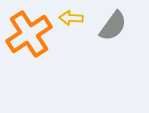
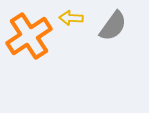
orange cross: moved 2 px down
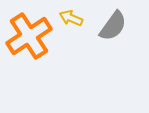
yellow arrow: rotated 20 degrees clockwise
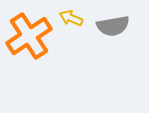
gray semicircle: rotated 44 degrees clockwise
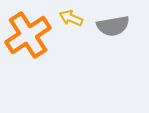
orange cross: moved 1 px left, 1 px up
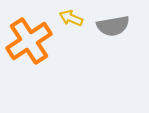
orange cross: moved 1 px right, 6 px down
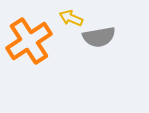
gray semicircle: moved 14 px left, 11 px down
